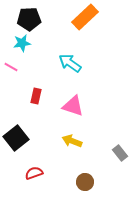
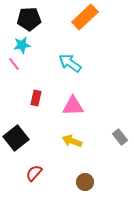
cyan star: moved 2 px down
pink line: moved 3 px right, 3 px up; rotated 24 degrees clockwise
red rectangle: moved 2 px down
pink triangle: rotated 20 degrees counterclockwise
gray rectangle: moved 16 px up
red semicircle: rotated 30 degrees counterclockwise
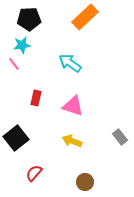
pink triangle: rotated 20 degrees clockwise
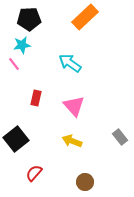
pink triangle: moved 1 px right; rotated 30 degrees clockwise
black square: moved 1 px down
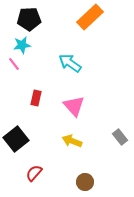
orange rectangle: moved 5 px right
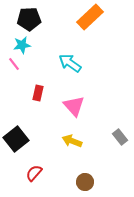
red rectangle: moved 2 px right, 5 px up
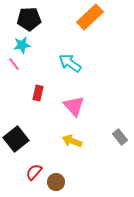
red semicircle: moved 1 px up
brown circle: moved 29 px left
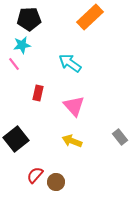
red semicircle: moved 1 px right, 3 px down
